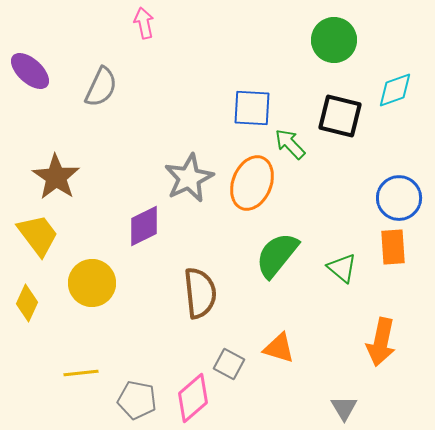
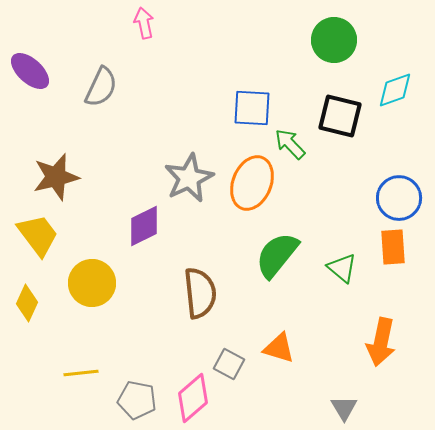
brown star: rotated 24 degrees clockwise
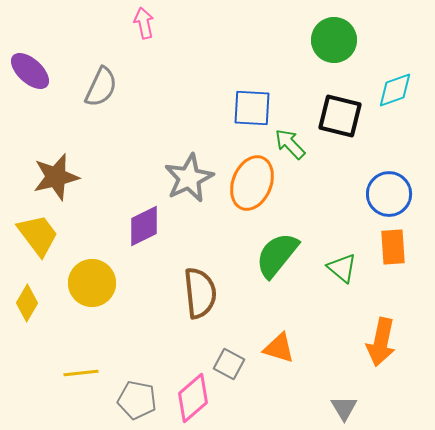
blue circle: moved 10 px left, 4 px up
yellow diamond: rotated 6 degrees clockwise
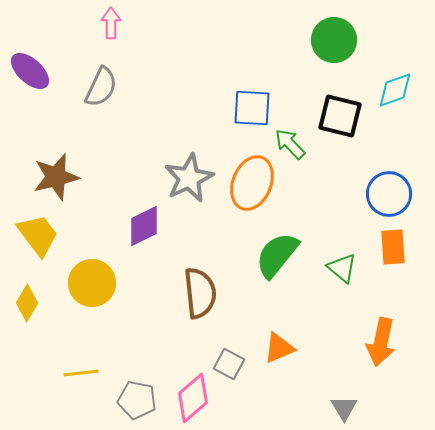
pink arrow: moved 33 px left; rotated 12 degrees clockwise
orange triangle: rotated 40 degrees counterclockwise
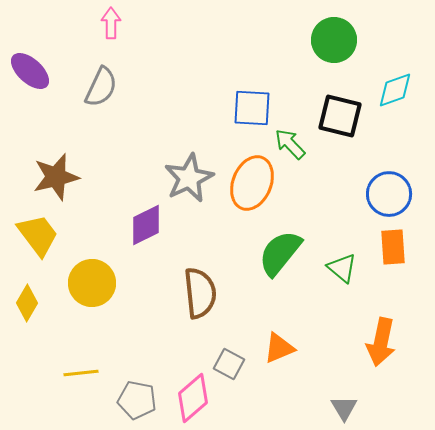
purple diamond: moved 2 px right, 1 px up
green semicircle: moved 3 px right, 2 px up
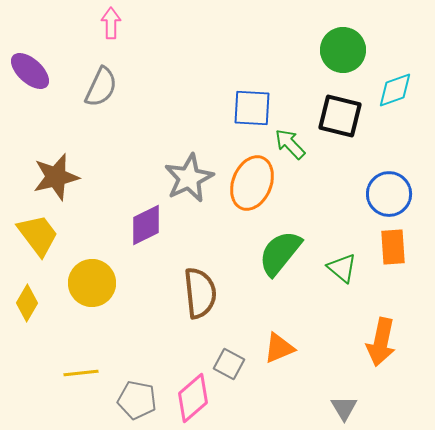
green circle: moved 9 px right, 10 px down
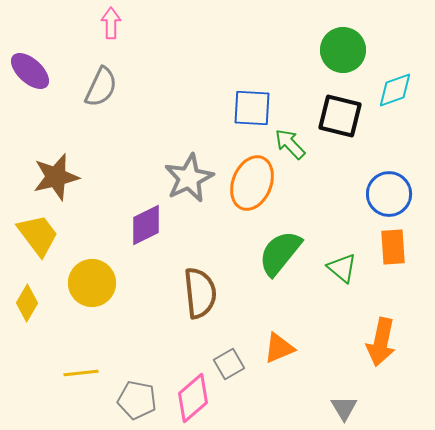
gray square: rotated 32 degrees clockwise
